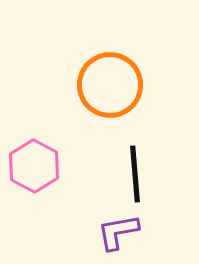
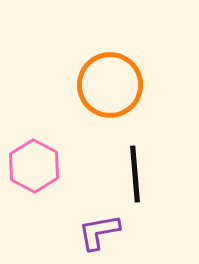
purple L-shape: moved 19 px left
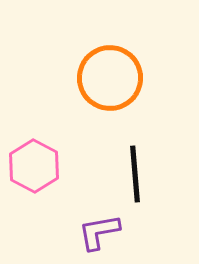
orange circle: moved 7 px up
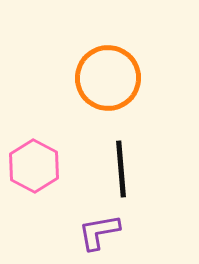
orange circle: moved 2 px left
black line: moved 14 px left, 5 px up
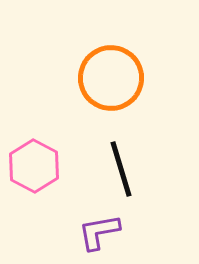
orange circle: moved 3 px right
black line: rotated 12 degrees counterclockwise
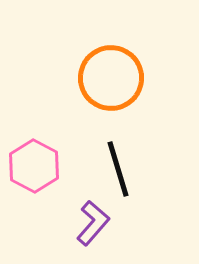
black line: moved 3 px left
purple L-shape: moved 6 px left, 9 px up; rotated 141 degrees clockwise
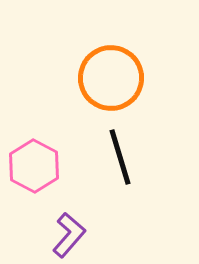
black line: moved 2 px right, 12 px up
purple L-shape: moved 24 px left, 12 px down
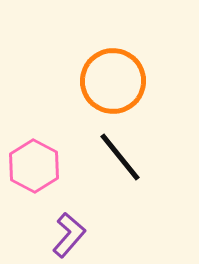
orange circle: moved 2 px right, 3 px down
black line: rotated 22 degrees counterclockwise
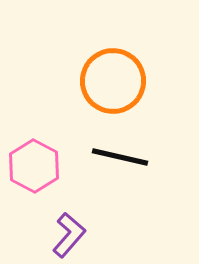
black line: rotated 38 degrees counterclockwise
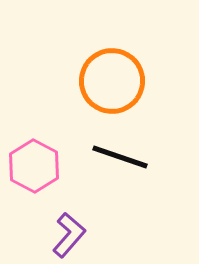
orange circle: moved 1 px left
black line: rotated 6 degrees clockwise
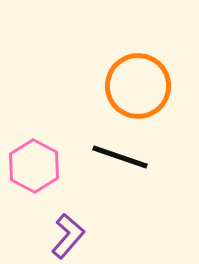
orange circle: moved 26 px right, 5 px down
purple L-shape: moved 1 px left, 1 px down
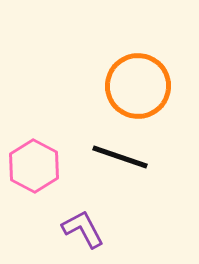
purple L-shape: moved 15 px right, 7 px up; rotated 69 degrees counterclockwise
